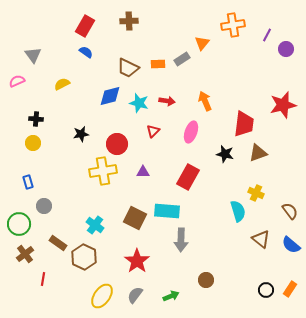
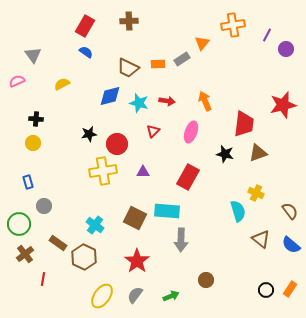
black star at (81, 134): moved 8 px right
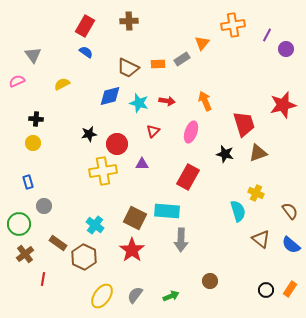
red trapezoid at (244, 124): rotated 24 degrees counterclockwise
purple triangle at (143, 172): moved 1 px left, 8 px up
red star at (137, 261): moved 5 px left, 11 px up
brown circle at (206, 280): moved 4 px right, 1 px down
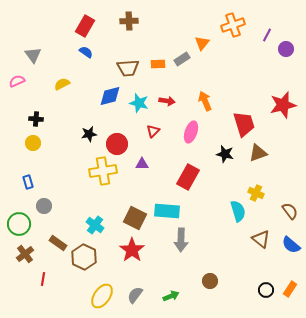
orange cross at (233, 25): rotated 10 degrees counterclockwise
brown trapezoid at (128, 68): rotated 30 degrees counterclockwise
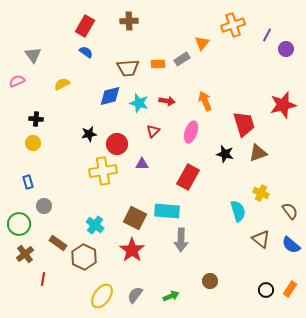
yellow cross at (256, 193): moved 5 px right
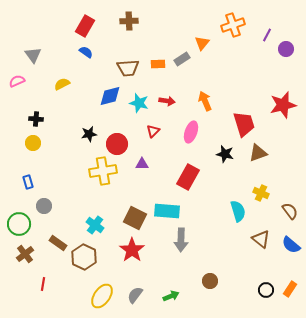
red line at (43, 279): moved 5 px down
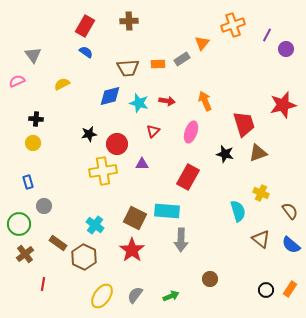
brown circle at (210, 281): moved 2 px up
